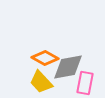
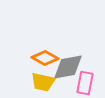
yellow trapezoid: moved 2 px right; rotated 35 degrees counterclockwise
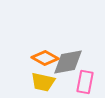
gray diamond: moved 5 px up
pink rectangle: moved 1 px up
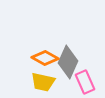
gray diamond: rotated 56 degrees counterclockwise
pink rectangle: rotated 35 degrees counterclockwise
